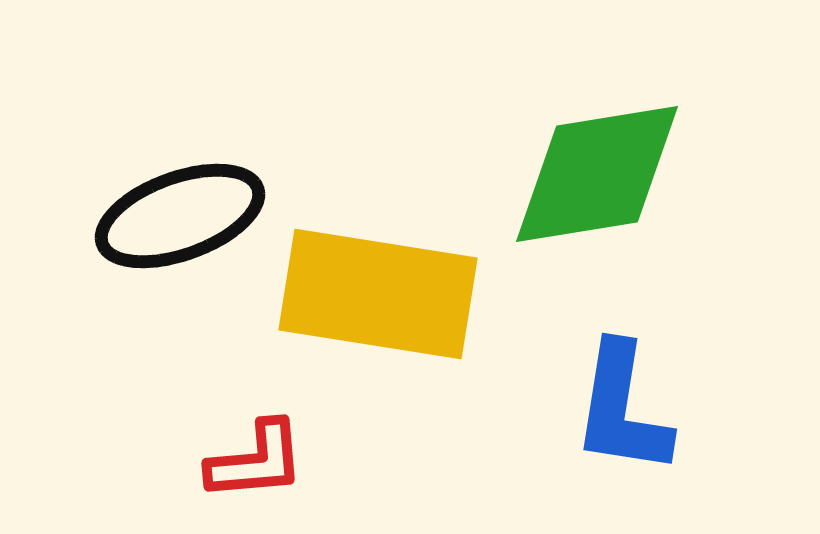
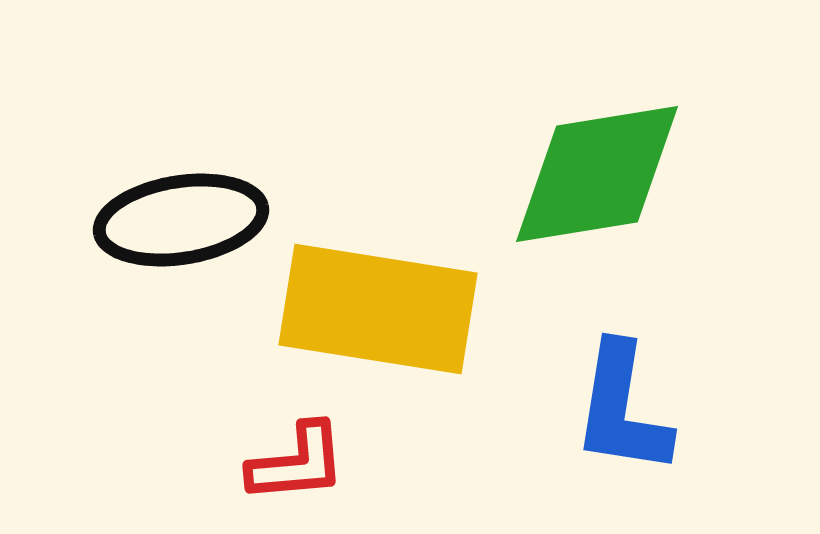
black ellipse: moved 1 px right, 4 px down; rotated 11 degrees clockwise
yellow rectangle: moved 15 px down
red L-shape: moved 41 px right, 2 px down
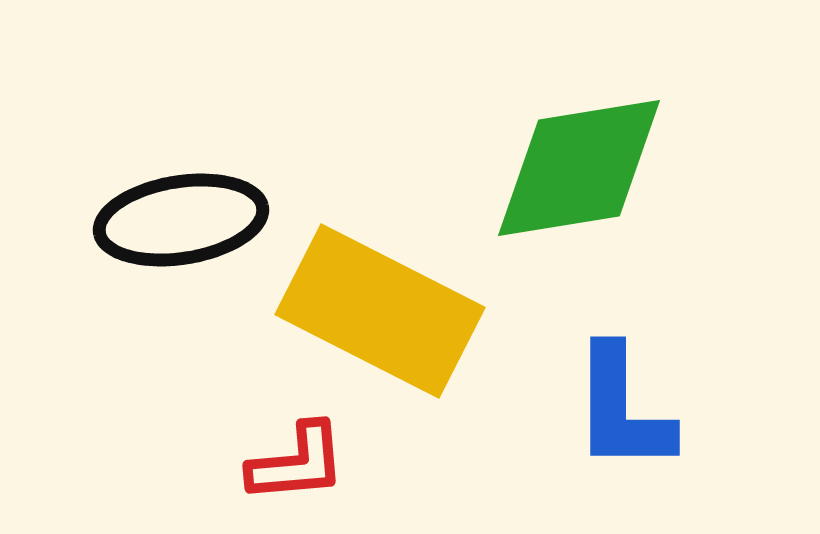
green diamond: moved 18 px left, 6 px up
yellow rectangle: moved 2 px right, 2 px down; rotated 18 degrees clockwise
blue L-shape: rotated 9 degrees counterclockwise
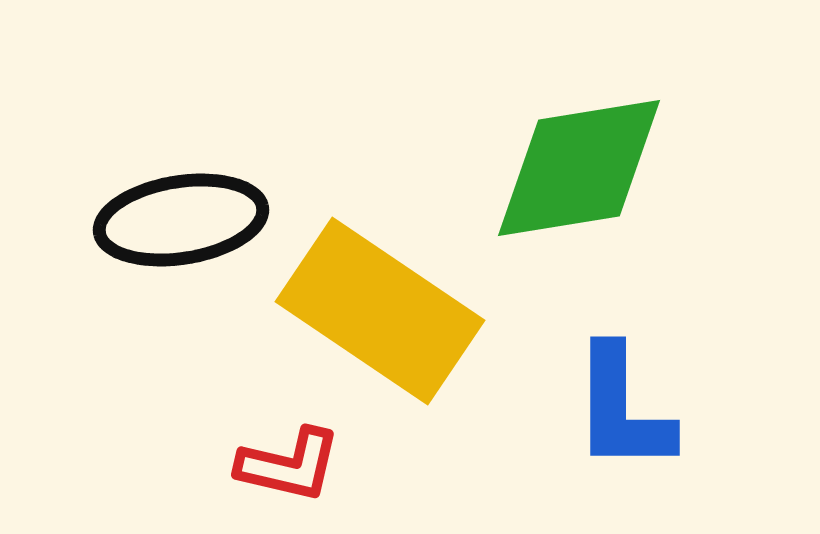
yellow rectangle: rotated 7 degrees clockwise
red L-shape: moved 8 px left, 2 px down; rotated 18 degrees clockwise
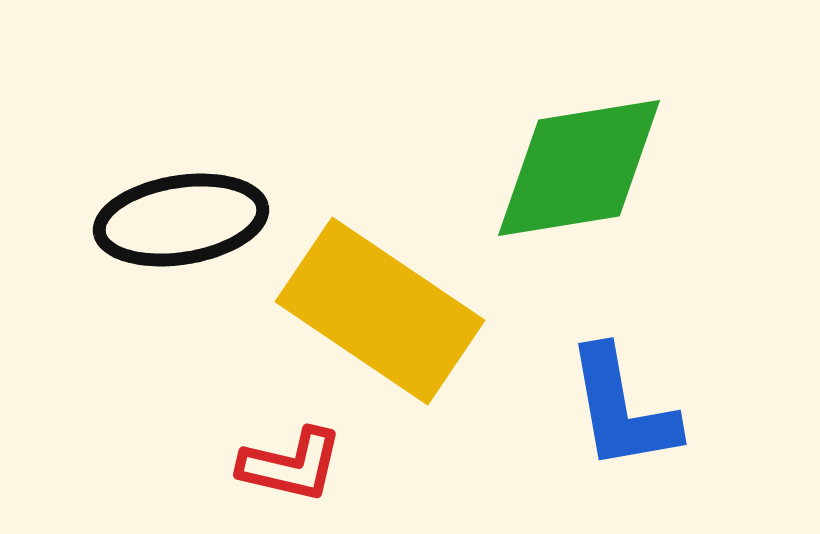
blue L-shape: rotated 10 degrees counterclockwise
red L-shape: moved 2 px right
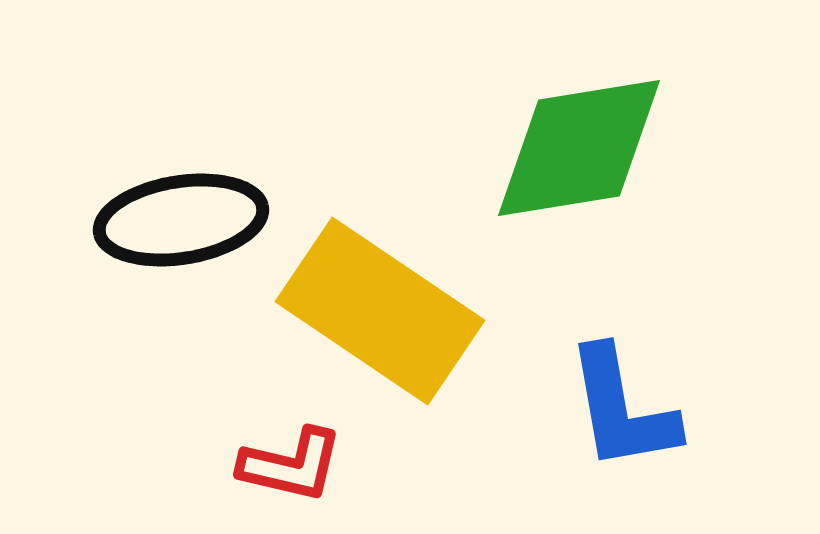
green diamond: moved 20 px up
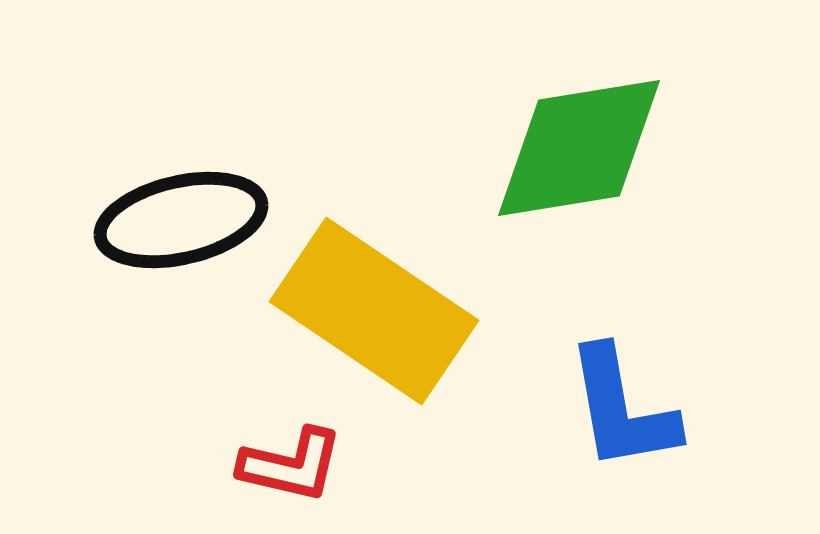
black ellipse: rotated 4 degrees counterclockwise
yellow rectangle: moved 6 px left
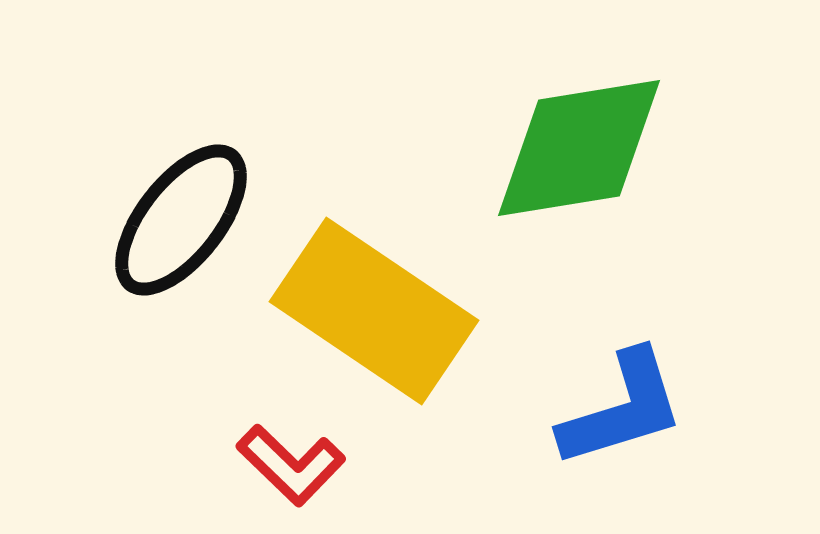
black ellipse: rotated 39 degrees counterclockwise
blue L-shape: rotated 97 degrees counterclockwise
red L-shape: rotated 31 degrees clockwise
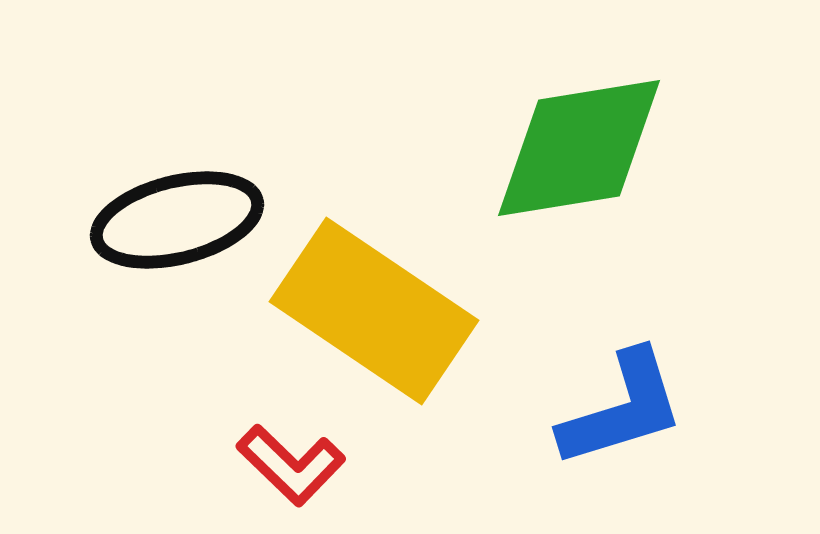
black ellipse: moved 4 px left; rotated 38 degrees clockwise
